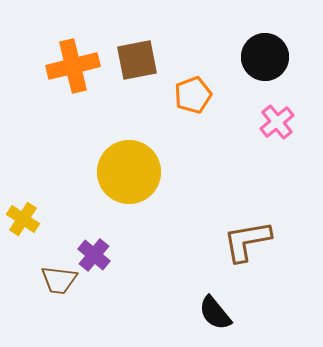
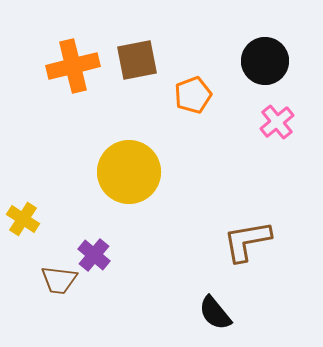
black circle: moved 4 px down
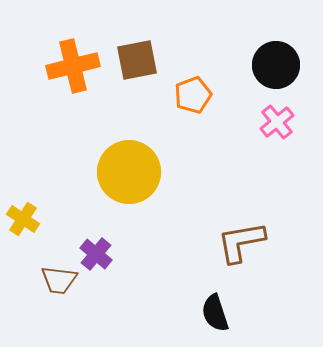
black circle: moved 11 px right, 4 px down
brown L-shape: moved 6 px left, 1 px down
purple cross: moved 2 px right, 1 px up
black semicircle: rotated 21 degrees clockwise
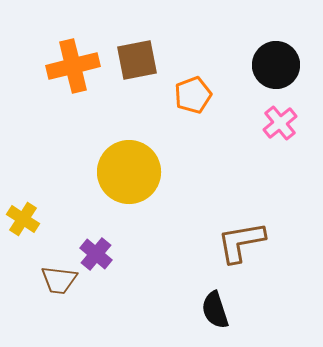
pink cross: moved 3 px right, 1 px down
black semicircle: moved 3 px up
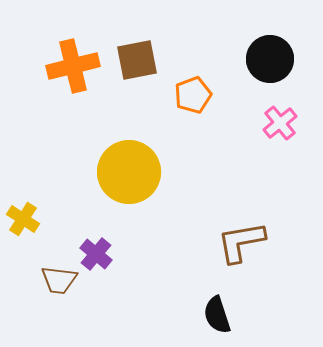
black circle: moved 6 px left, 6 px up
black semicircle: moved 2 px right, 5 px down
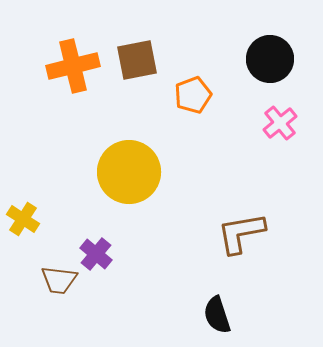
brown L-shape: moved 9 px up
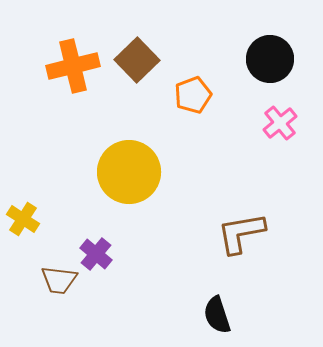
brown square: rotated 33 degrees counterclockwise
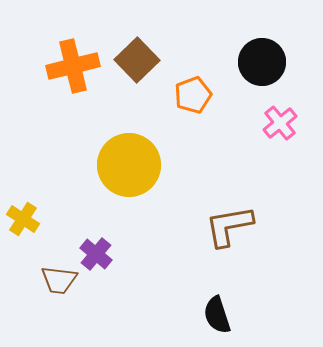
black circle: moved 8 px left, 3 px down
yellow circle: moved 7 px up
brown L-shape: moved 12 px left, 7 px up
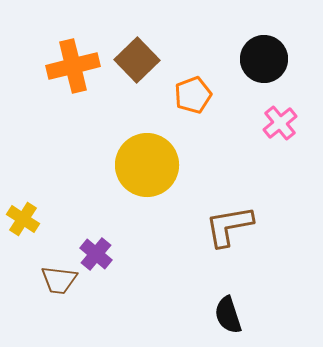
black circle: moved 2 px right, 3 px up
yellow circle: moved 18 px right
black semicircle: moved 11 px right
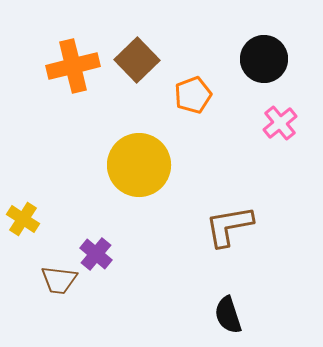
yellow circle: moved 8 px left
